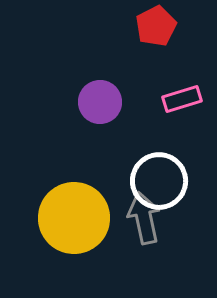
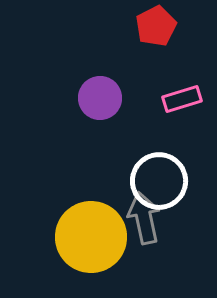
purple circle: moved 4 px up
yellow circle: moved 17 px right, 19 px down
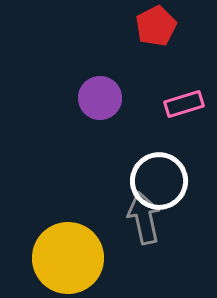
pink rectangle: moved 2 px right, 5 px down
yellow circle: moved 23 px left, 21 px down
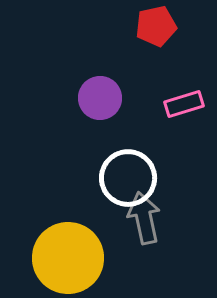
red pentagon: rotated 15 degrees clockwise
white circle: moved 31 px left, 3 px up
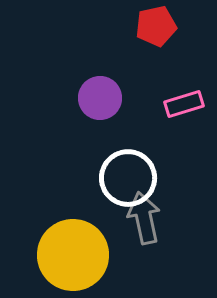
yellow circle: moved 5 px right, 3 px up
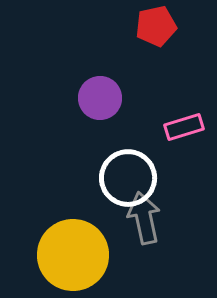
pink rectangle: moved 23 px down
